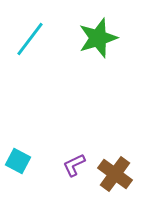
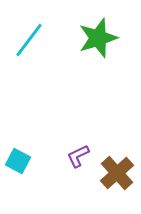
cyan line: moved 1 px left, 1 px down
purple L-shape: moved 4 px right, 9 px up
brown cross: moved 2 px right, 1 px up; rotated 12 degrees clockwise
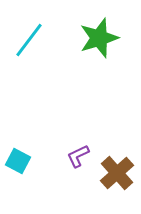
green star: moved 1 px right
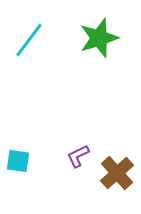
cyan square: rotated 20 degrees counterclockwise
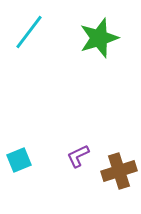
cyan line: moved 8 px up
cyan square: moved 1 px right, 1 px up; rotated 30 degrees counterclockwise
brown cross: moved 2 px right, 2 px up; rotated 24 degrees clockwise
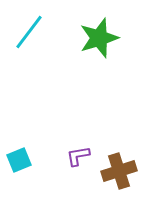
purple L-shape: rotated 15 degrees clockwise
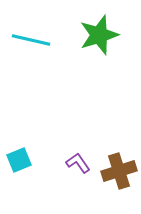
cyan line: moved 2 px right, 8 px down; rotated 66 degrees clockwise
green star: moved 3 px up
purple L-shape: moved 7 px down; rotated 65 degrees clockwise
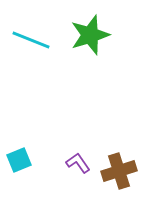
green star: moved 9 px left
cyan line: rotated 9 degrees clockwise
